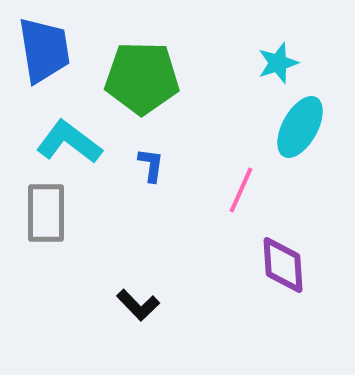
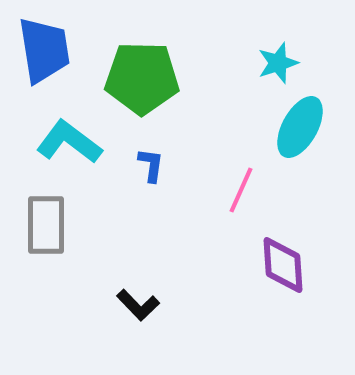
gray rectangle: moved 12 px down
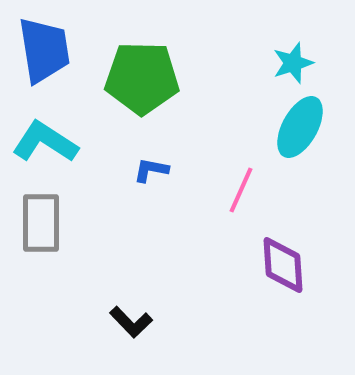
cyan star: moved 15 px right
cyan L-shape: moved 24 px left; rotated 4 degrees counterclockwise
blue L-shape: moved 5 px down; rotated 87 degrees counterclockwise
gray rectangle: moved 5 px left, 2 px up
black L-shape: moved 7 px left, 17 px down
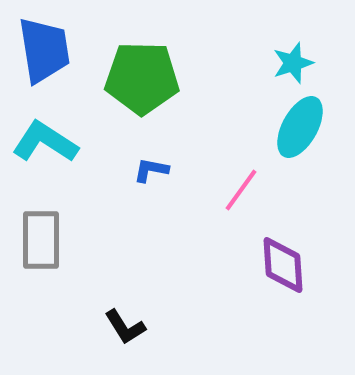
pink line: rotated 12 degrees clockwise
gray rectangle: moved 17 px down
black L-shape: moved 6 px left, 5 px down; rotated 12 degrees clockwise
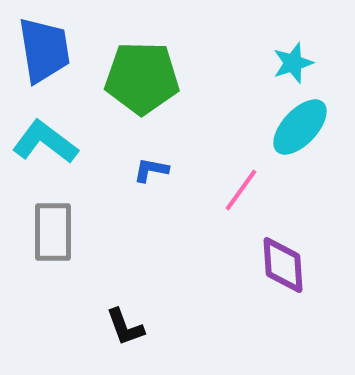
cyan ellipse: rotated 14 degrees clockwise
cyan L-shape: rotated 4 degrees clockwise
gray rectangle: moved 12 px right, 8 px up
black L-shape: rotated 12 degrees clockwise
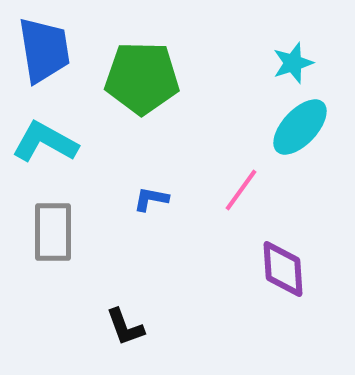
cyan L-shape: rotated 8 degrees counterclockwise
blue L-shape: moved 29 px down
purple diamond: moved 4 px down
